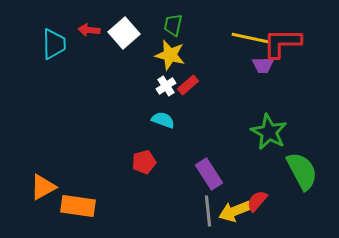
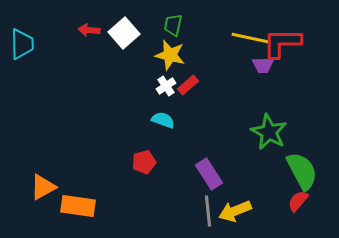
cyan trapezoid: moved 32 px left
red semicircle: moved 41 px right
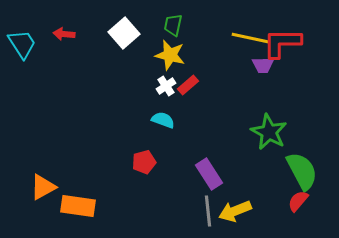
red arrow: moved 25 px left, 4 px down
cyan trapezoid: rotated 32 degrees counterclockwise
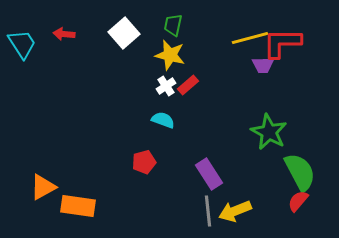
yellow line: rotated 27 degrees counterclockwise
green semicircle: moved 2 px left, 1 px down
